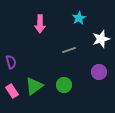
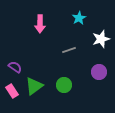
purple semicircle: moved 4 px right, 5 px down; rotated 40 degrees counterclockwise
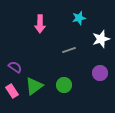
cyan star: rotated 16 degrees clockwise
purple circle: moved 1 px right, 1 px down
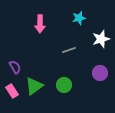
purple semicircle: rotated 24 degrees clockwise
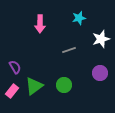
pink rectangle: rotated 72 degrees clockwise
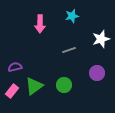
cyan star: moved 7 px left, 2 px up
purple semicircle: rotated 72 degrees counterclockwise
purple circle: moved 3 px left
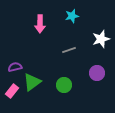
green triangle: moved 2 px left, 4 px up
